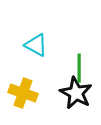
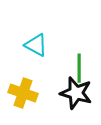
black star: rotated 12 degrees counterclockwise
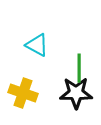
cyan triangle: moved 1 px right
black star: rotated 16 degrees counterclockwise
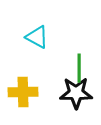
cyan triangle: moved 8 px up
yellow cross: moved 1 px up; rotated 20 degrees counterclockwise
